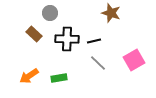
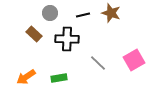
black line: moved 11 px left, 26 px up
orange arrow: moved 3 px left, 1 px down
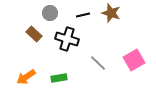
black cross: rotated 15 degrees clockwise
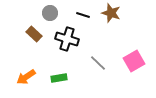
black line: rotated 32 degrees clockwise
pink square: moved 1 px down
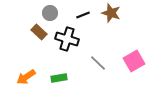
black line: rotated 40 degrees counterclockwise
brown rectangle: moved 5 px right, 2 px up
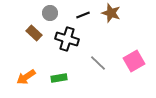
brown rectangle: moved 5 px left, 1 px down
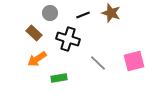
black cross: moved 1 px right
pink square: rotated 15 degrees clockwise
orange arrow: moved 11 px right, 18 px up
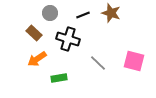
pink square: rotated 30 degrees clockwise
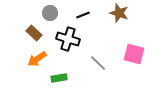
brown star: moved 8 px right
pink square: moved 7 px up
